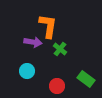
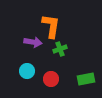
orange L-shape: moved 3 px right
green cross: rotated 32 degrees clockwise
green rectangle: rotated 48 degrees counterclockwise
red circle: moved 6 px left, 7 px up
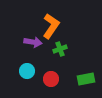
orange L-shape: rotated 25 degrees clockwise
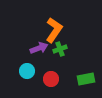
orange L-shape: moved 3 px right, 4 px down
purple arrow: moved 6 px right, 6 px down; rotated 30 degrees counterclockwise
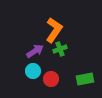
purple arrow: moved 4 px left, 3 px down; rotated 12 degrees counterclockwise
cyan circle: moved 6 px right
green rectangle: moved 1 px left
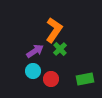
green cross: rotated 24 degrees counterclockwise
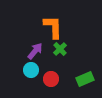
orange L-shape: moved 1 px left, 3 px up; rotated 35 degrees counterclockwise
purple arrow: rotated 18 degrees counterclockwise
cyan circle: moved 2 px left, 1 px up
green rectangle: rotated 12 degrees counterclockwise
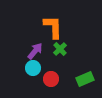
cyan circle: moved 2 px right, 2 px up
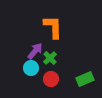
green cross: moved 10 px left, 9 px down
cyan circle: moved 2 px left
